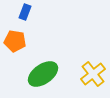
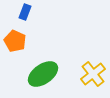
orange pentagon: rotated 15 degrees clockwise
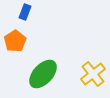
orange pentagon: rotated 15 degrees clockwise
green ellipse: rotated 12 degrees counterclockwise
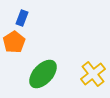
blue rectangle: moved 3 px left, 6 px down
orange pentagon: moved 1 px left, 1 px down
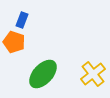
blue rectangle: moved 2 px down
orange pentagon: rotated 20 degrees counterclockwise
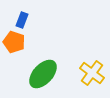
yellow cross: moved 1 px left, 1 px up; rotated 15 degrees counterclockwise
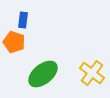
blue rectangle: moved 1 px right; rotated 14 degrees counterclockwise
green ellipse: rotated 8 degrees clockwise
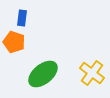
blue rectangle: moved 1 px left, 2 px up
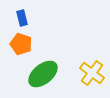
blue rectangle: rotated 21 degrees counterclockwise
orange pentagon: moved 7 px right, 2 px down
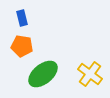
orange pentagon: moved 1 px right, 2 px down; rotated 10 degrees counterclockwise
yellow cross: moved 2 px left, 1 px down
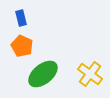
blue rectangle: moved 1 px left
orange pentagon: rotated 15 degrees clockwise
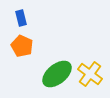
green ellipse: moved 14 px right
